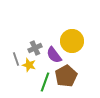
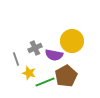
purple semicircle: rotated 42 degrees counterclockwise
yellow star: moved 8 px down
green line: rotated 48 degrees clockwise
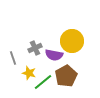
gray line: moved 3 px left, 1 px up
green line: moved 2 px left; rotated 18 degrees counterclockwise
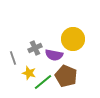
yellow circle: moved 1 px right, 2 px up
brown pentagon: rotated 20 degrees counterclockwise
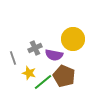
brown pentagon: moved 2 px left
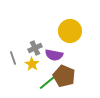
yellow circle: moved 3 px left, 8 px up
yellow star: moved 3 px right, 9 px up; rotated 16 degrees clockwise
green line: moved 5 px right
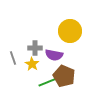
gray cross: rotated 24 degrees clockwise
green line: rotated 18 degrees clockwise
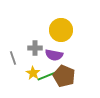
yellow circle: moved 9 px left, 1 px up
yellow star: moved 1 px right, 9 px down
green line: moved 1 px left, 6 px up
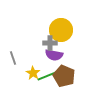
gray cross: moved 15 px right, 5 px up
